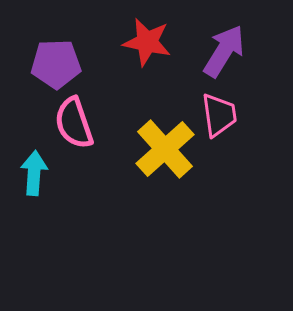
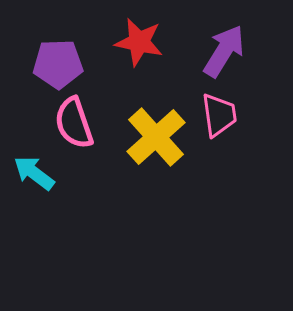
red star: moved 8 px left
purple pentagon: moved 2 px right
yellow cross: moved 9 px left, 12 px up
cyan arrow: rotated 57 degrees counterclockwise
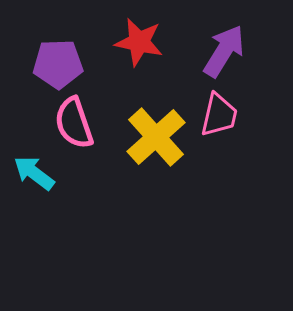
pink trapezoid: rotated 21 degrees clockwise
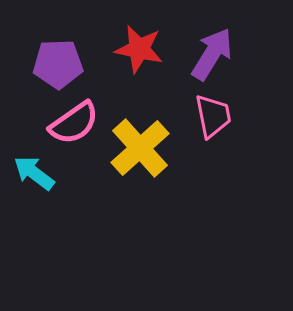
red star: moved 7 px down
purple arrow: moved 12 px left, 3 px down
pink trapezoid: moved 6 px left, 1 px down; rotated 24 degrees counterclockwise
pink semicircle: rotated 106 degrees counterclockwise
yellow cross: moved 16 px left, 11 px down
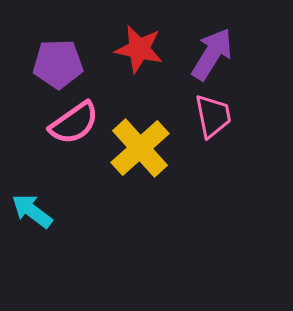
cyan arrow: moved 2 px left, 38 px down
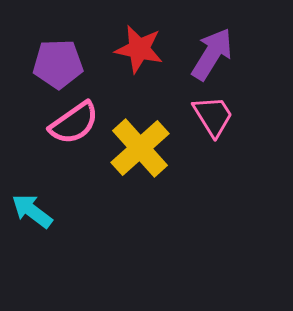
pink trapezoid: rotated 21 degrees counterclockwise
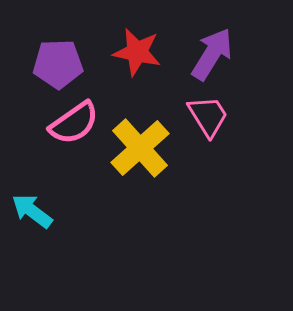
red star: moved 2 px left, 3 px down
pink trapezoid: moved 5 px left
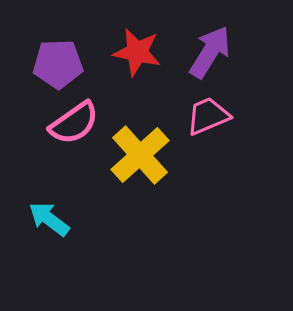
purple arrow: moved 2 px left, 2 px up
pink trapezoid: rotated 81 degrees counterclockwise
yellow cross: moved 7 px down
cyan arrow: moved 17 px right, 8 px down
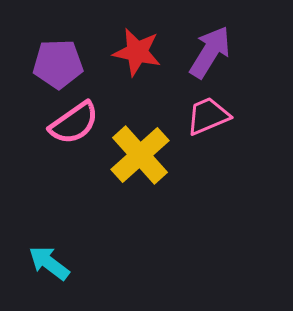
cyan arrow: moved 44 px down
